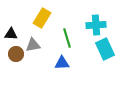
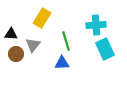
green line: moved 1 px left, 3 px down
gray triangle: rotated 42 degrees counterclockwise
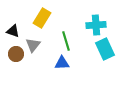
black triangle: moved 2 px right, 3 px up; rotated 16 degrees clockwise
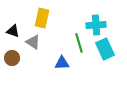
yellow rectangle: rotated 18 degrees counterclockwise
green line: moved 13 px right, 2 px down
gray triangle: moved 3 px up; rotated 35 degrees counterclockwise
brown circle: moved 4 px left, 4 px down
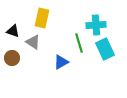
blue triangle: moved 1 px left, 1 px up; rotated 28 degrees counterclockwise
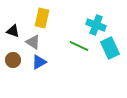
cyan cross: rotated 24 degrees clockwise
green line: moved 3 px down; rotated 48 degrees counterclockwise
cyan rectangle: moved 5 px right, 1 px up
brown circle: moved 1 px right, 2 px down
blue triangle: moved 22 px left
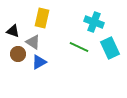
cyan cross: moved 2 px left, 3 px up
green line: moved 1 px down
brown circle: moved 5 px right, 6 px up
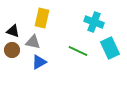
gray triangle: rotated 21 degrees counterclockwise
green line: moved 1 px left, 4 px down
brown circle: moved 6 px left, 4 px up
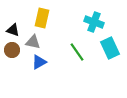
black triangle: moved 1 px up
green line: moved 1 px left, 1 px down; rotated 30 degrees clockwise
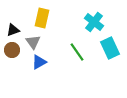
cyan cross: rotated 18 degrees clockwise
black triangle: rotated 40 degrees counterclockwise
gray triangle: rotated 42 degrees clockwise
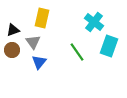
cyan rectangle: moved 1 px left, 2 px up; rotated 45 degrees clockwise
blue triangle: rotated 21 degrees counterclockwise
